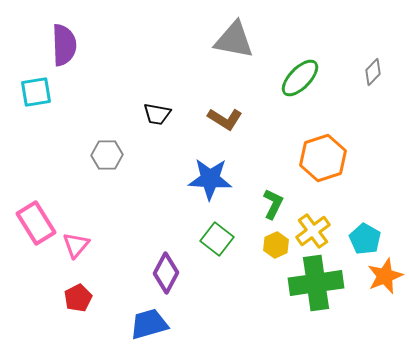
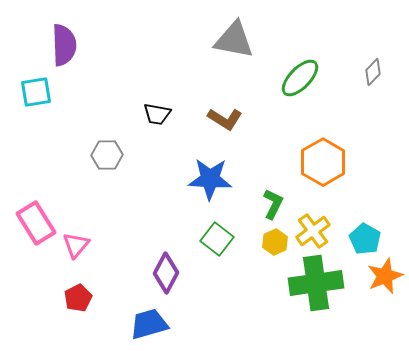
orange hexagon: moved 4 px down; rotated 12 degrees counterclockwise
yellow hexagon: moved 1 px left, 3 px up
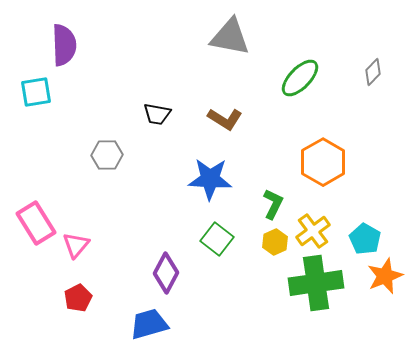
gray triangle: moved 4 px left, 3 px up
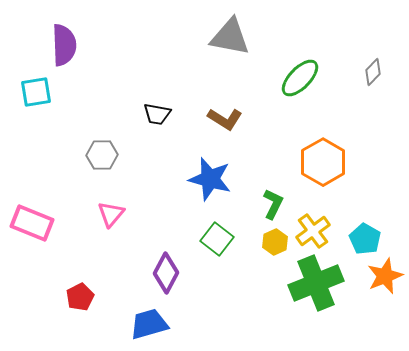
gray hexagon: moved 5 px left
blue star: rotated 12 degrees clockwise
pink rectangle: moved 4 px left; rotated 36 degrees counterclockwise
pink triangle: moved 35 px right, 31 px up
green cross: rotated 14 degrees counterclockwise
red pentagon: moved 2 px right, 1 px up
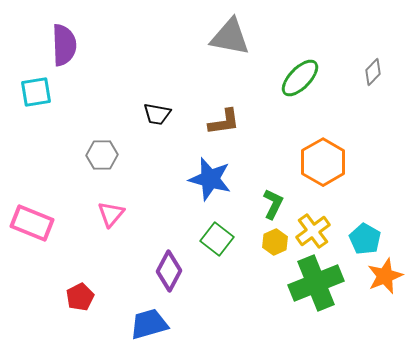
brown L-shape: moved 1 px left, 3 px down; rotated 40 degrees counterclockwise
purple diamond: moved 3 px right, 2 px up
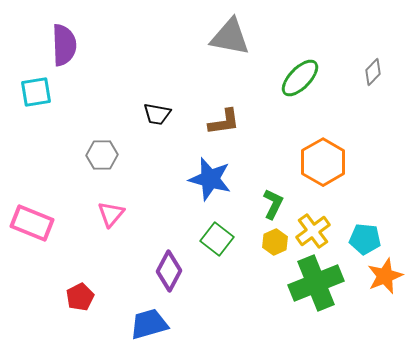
cyan pentagon: rotated 24 degrees counterclockwise
